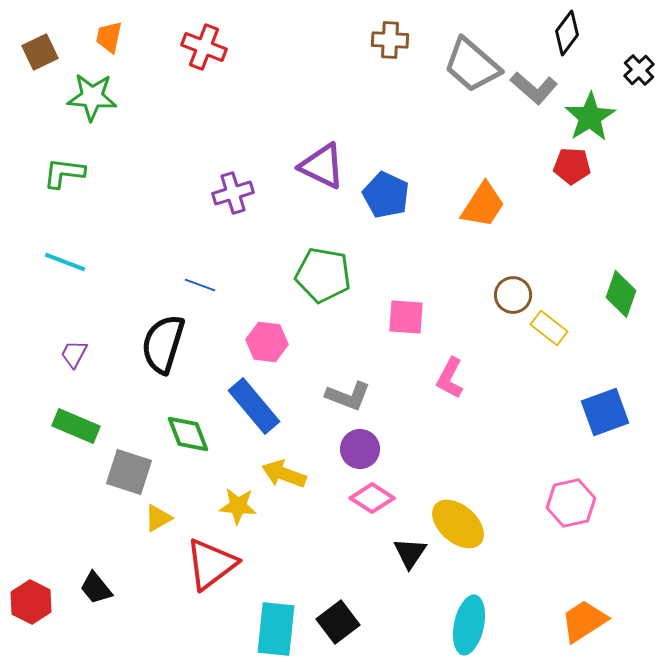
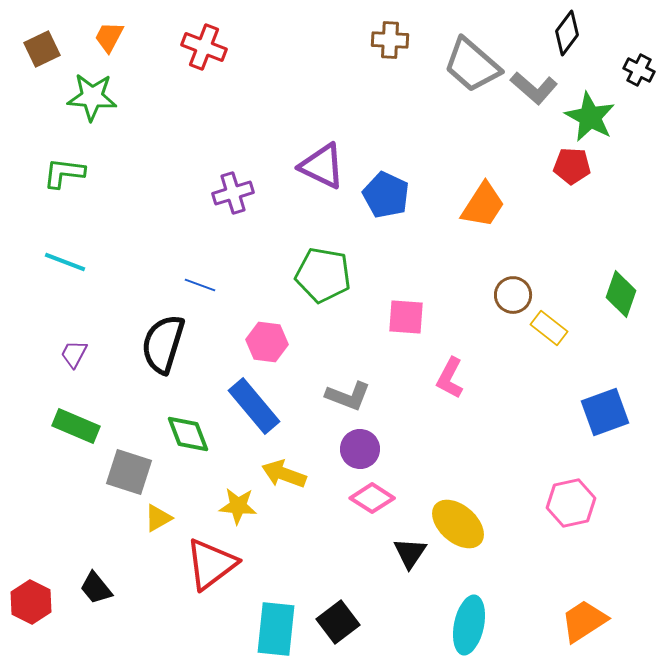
orange trapezoid at (109, 37): rotated 16 degrees clockwise
brown square at (40, 52): moved 2 px right, 3 px up
black cross at (639, 70): rotated 20 degrees counterclockwise
green star at (590, 117): rotated 12 degrees counterclockwise
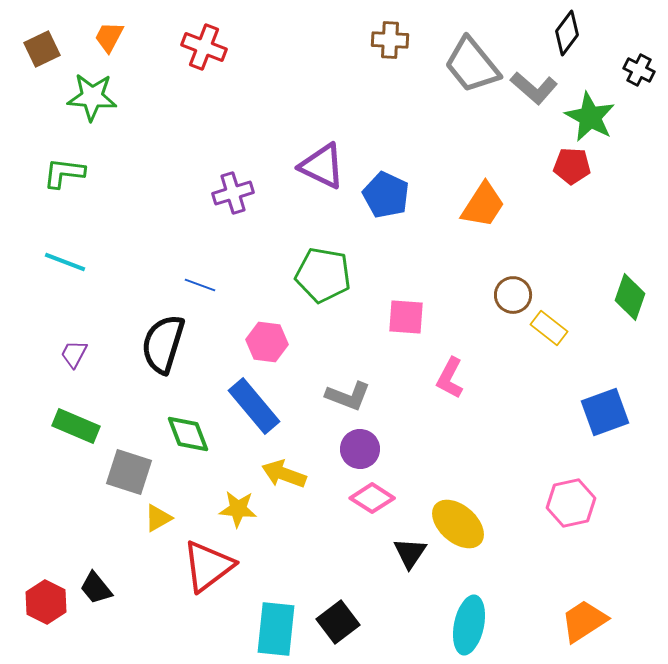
gray trapezoid at (472, 65): rotated 10 degrees clockwise
green diamond at (621, 294): moved 9 px right, 3 px down
yellow star at (238, 506): moved 3 px down
red triangle at (211, 564): moved 3 px left, 2 px down
red hexagon at (31, 602): moved 15 px right
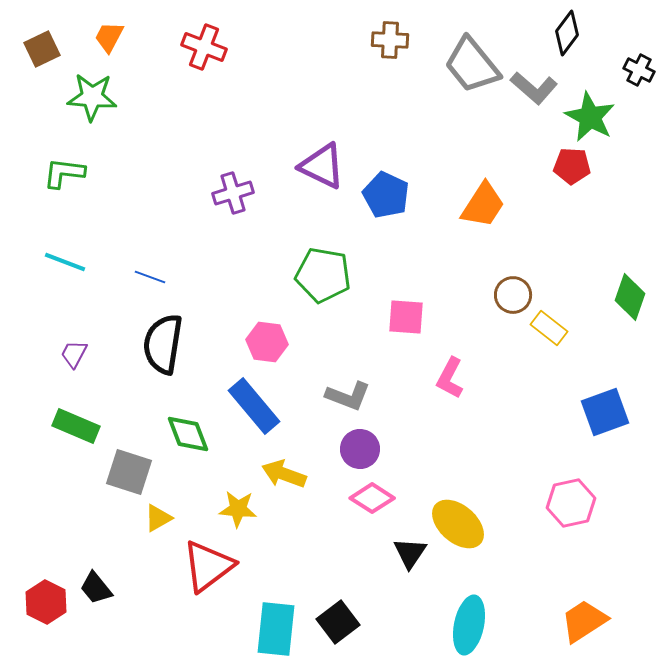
blue line at (200, 285): moved 50 px left, 8 px up
black semicircle at (163, 344): rotated 8 degrees counterclockwise
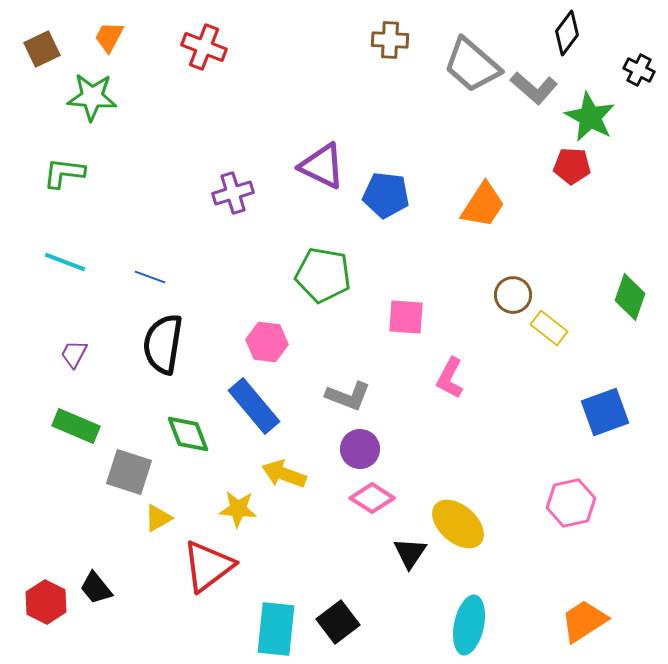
gray trapezoid at (472, 65): rotated 10 degrees counterclockwise
blue pentagon at (386, 195): rotated 18 degrees counterclockwise
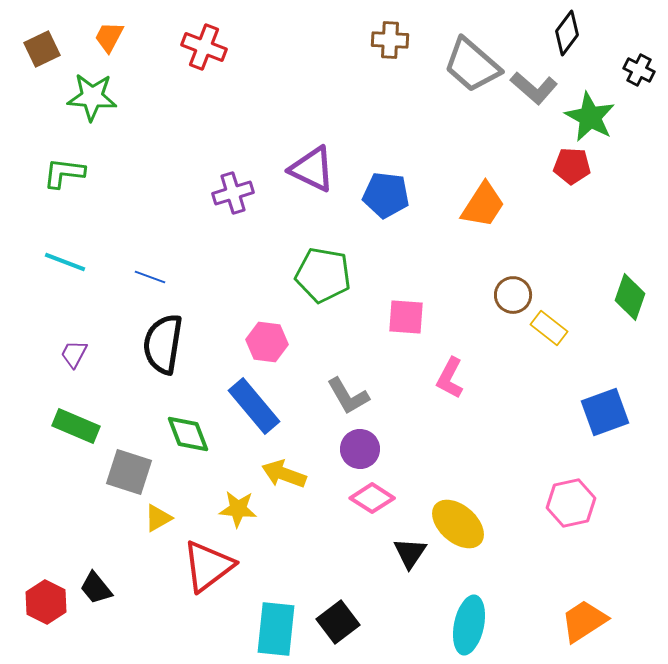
purple triangle at (322, 166): moved 10 px left, 3 px down
gray L-shape at (348, 396): rotated 39 degrees clockwise
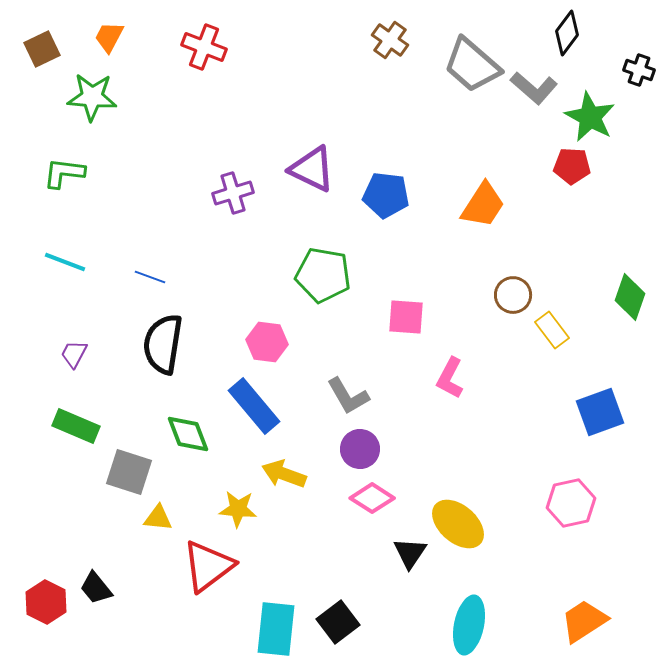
brown cross at (390, 40): rotated 33 degrees clockwise
black cross at (639, 70): rotated 8 degrees counterclockwise
yellow rectangle at (549, 328): moved 3 px right, 2 px down; rotated 15 degrees clockwise
blue square at (605, 412): moved 5 px left
yellow triangle at (158, 518): rotated 36 degrees clockwise
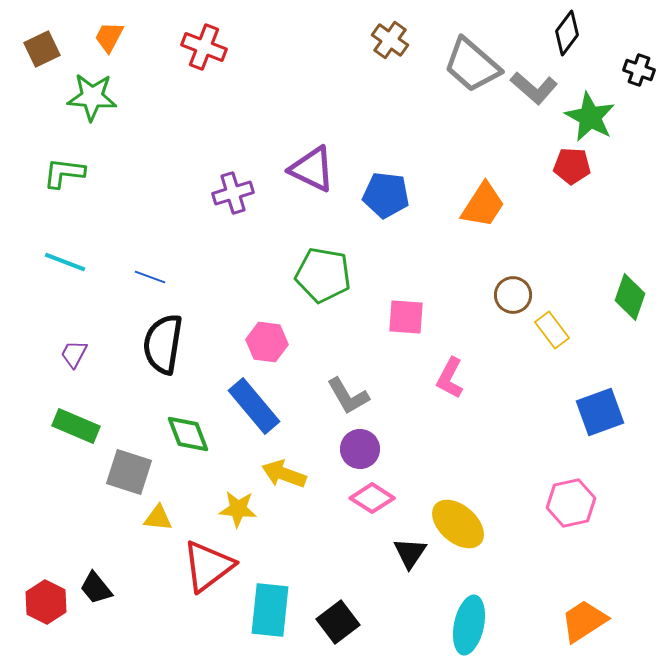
cyan rectangle at (276, 629): moved 6 px left, 19 px up
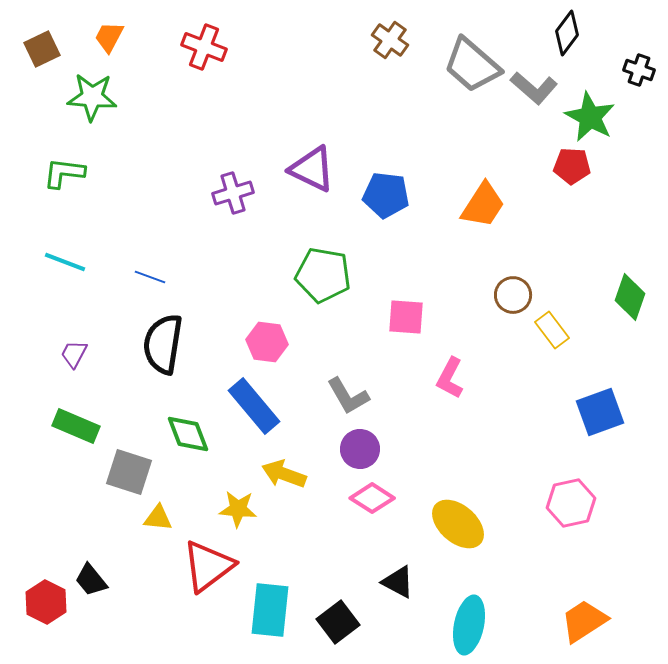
black triangle at (410, 553): moved 12 px left, 29 px down; rotated 36 degrees counterclockwise
black trapezoid at (96, 588): moved 5 px left, 8 px up
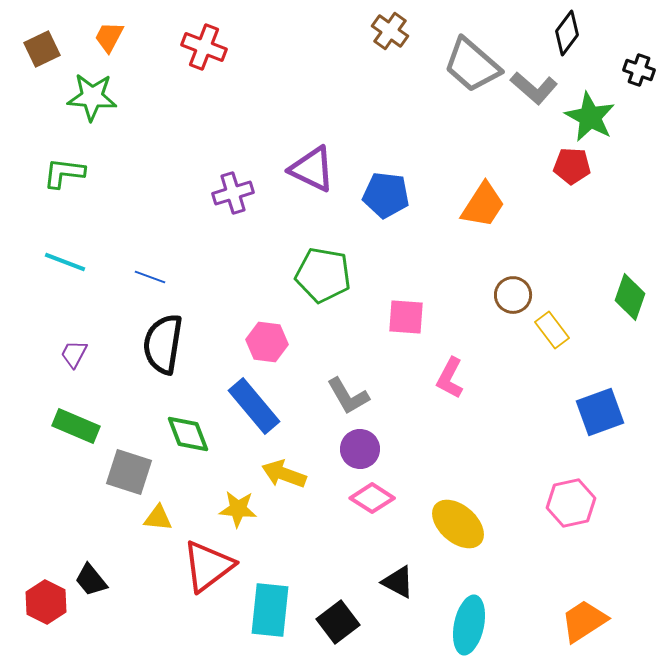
brown cross at (390, 40): moved 9 px up
